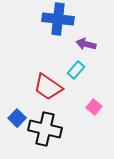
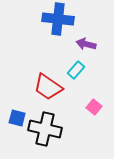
blue square: rotated 30 degrees counterclockwise
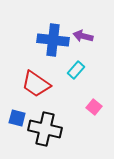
blue cross: moved 5 px left, 21 px down
purple arrow: moved 3 px left, 8 px up
red trapezoid: moved 12 px left, 3 px up
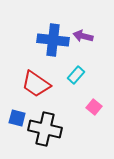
cyan rectangle: moved 5 px down
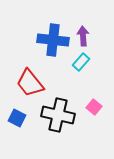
purple arrow: rotated 72 degrees clockwise
cyan rectangle: moved 5 px right, 13 px up
red trapezoid: moved 6 px left, 1 px up; rotated 16 degrees clockwise
blue square: rotated 12 degrees clockwise
black cross: moved 13 px right, 14 px up
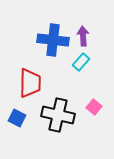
red trapezoid: rotated 140 degrees counterclockwise
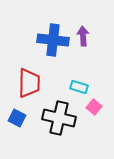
cyan rectangle: moved 2 px left, 25 px down; rotated 66 degrees clockwise
red trapezoid: moved 1 px left
black cross: moved 1 px right, 3 px down
